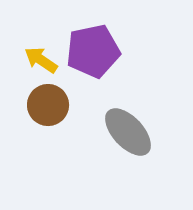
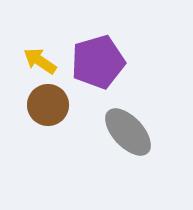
purple pentagon: moved 5 px right, 11 px down; rotated 4 degrees counterclockwise
yellow arrow: moved 1 px left, 1 px down
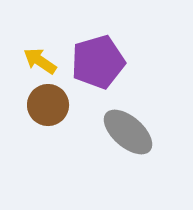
gray ellipse: rotated 6 degrees counterclockwise
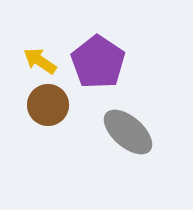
purple pentagon: rotated 22 degrees counterclockwise
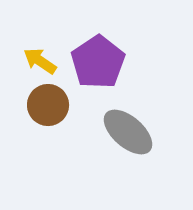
purple pentagon: rotated 4 degrees clockwise
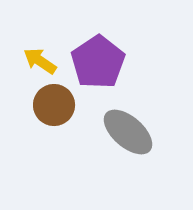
brown circle: moved 6 px right
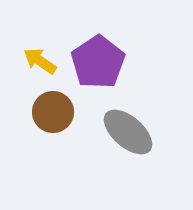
brown circle: moved 1 px left, 7 px down
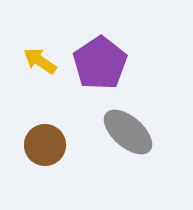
purple pentagon: moved 2 px right, 1 px down
brown circle: moved 8 px left, 33 px down
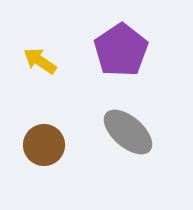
purple pentagon: moved 21 px right, 13 px up
brown circle: moved 1 px left
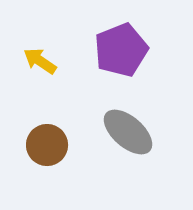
purple pentagon: rotated 12 degrees clockwise
brown circle: moved 3 px right
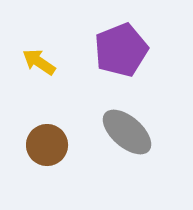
yellow arrow: moved 1 px left, 1 px down
gray ellipse: moved 1 px left
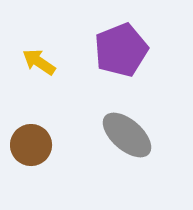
gray ellipse: moved 3 px down
brown circle: moved 16 px left
